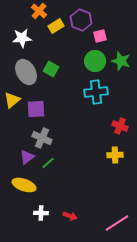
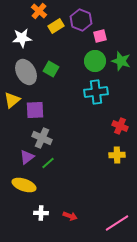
purple square: moved 1 px left, 1 px down
yellow cross: moved 2 px right
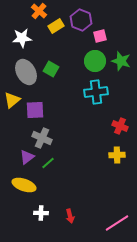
red arrow: rotated 56 degrees clockwise
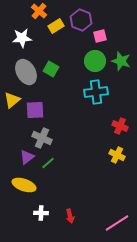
yellow cross: rotated 28 degrees clockwise
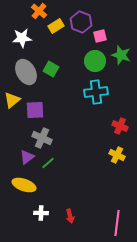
purple hexagon: moved 2 px down
green star: moved 6 px up
pink line: rotated 50 degrees counterclockwise
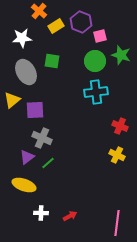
green square: moved 1 px right, 8 px up; rotated 21 degrees counterclockwise
red arrow: rotated 104 degrees counterclockwise
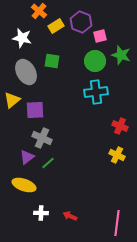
white star: rotated 18 degrees clockwise
red arrow: rotated 128 degrees counterclockwise
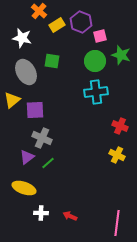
yellow rectangle: moved 1 px right, 1 px up
yellow ellipse: moved 3 px down
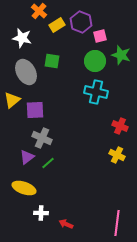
cyan cross: rotated 20 degrees clockwise
red arrow: moved 4 px left, 8 px down
